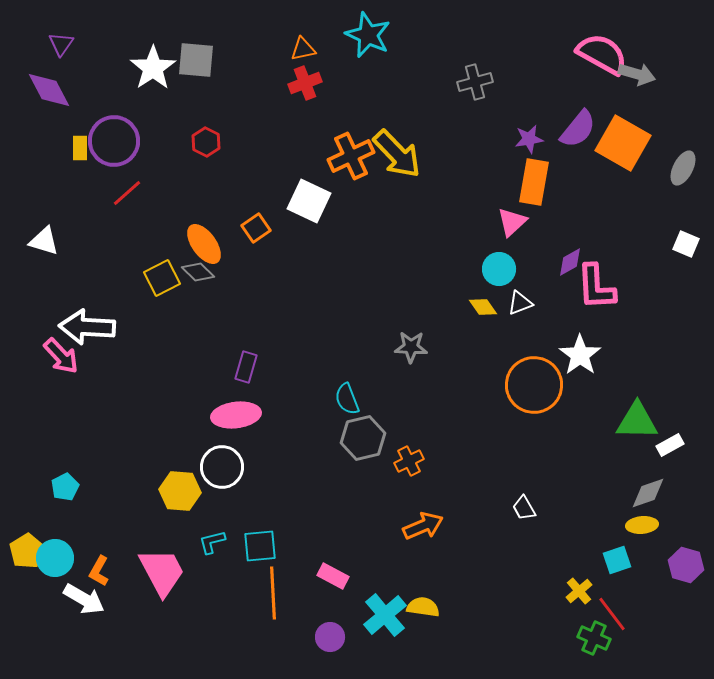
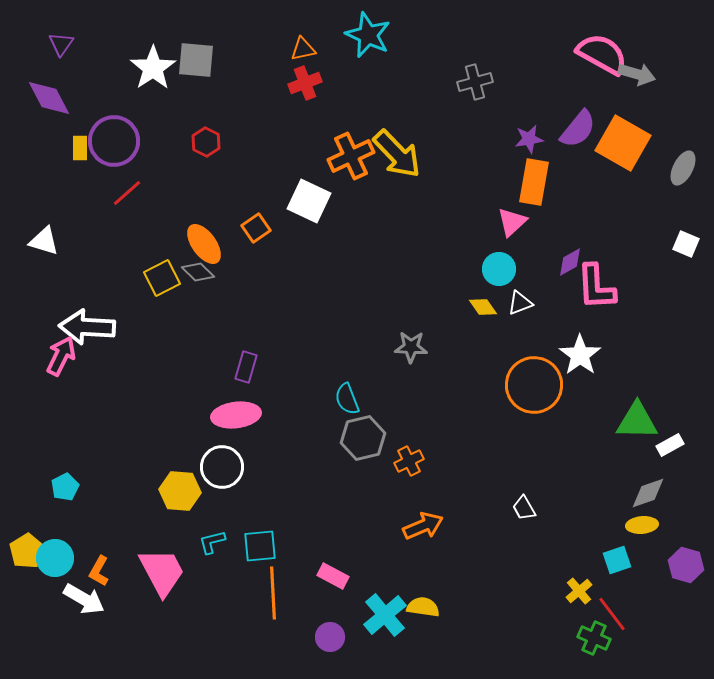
purple diamond at (49, 90): moved 8 px down
pink arrow at (61, 356): rotated 111 degrees counterclockwise
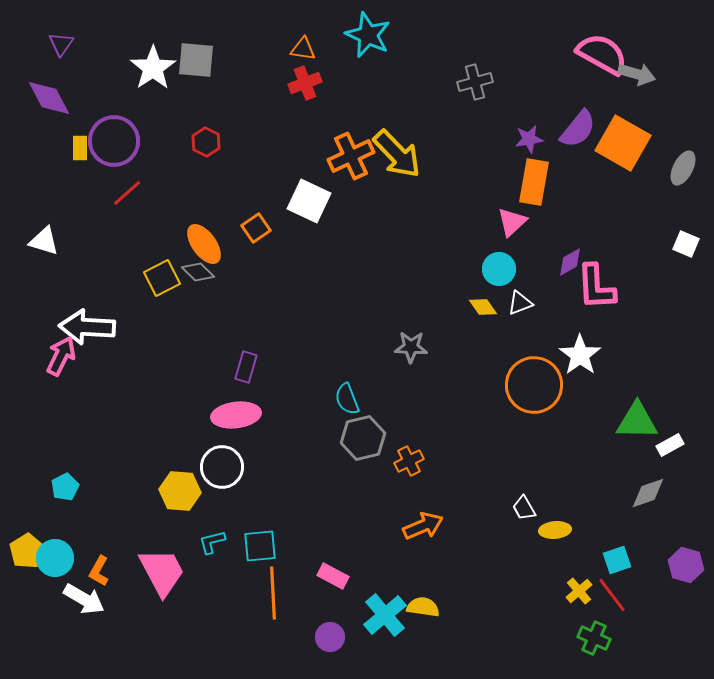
orange triangle at (303, 49): rotated 20 degrees clockwise
yellow ellipse at (642, 525): moved 87 px left, 5 px down
red line at (612, 614): moved 19 px up
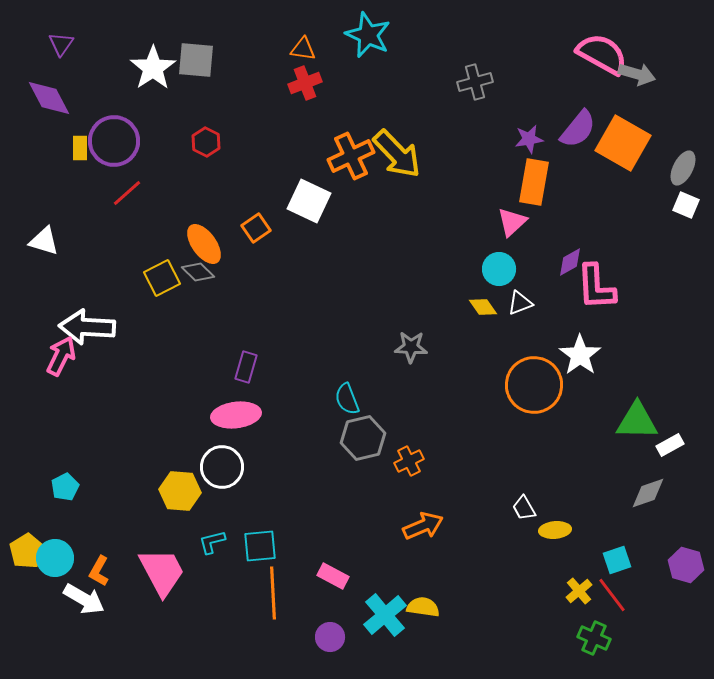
white square at (686, 244): moved 39 px up
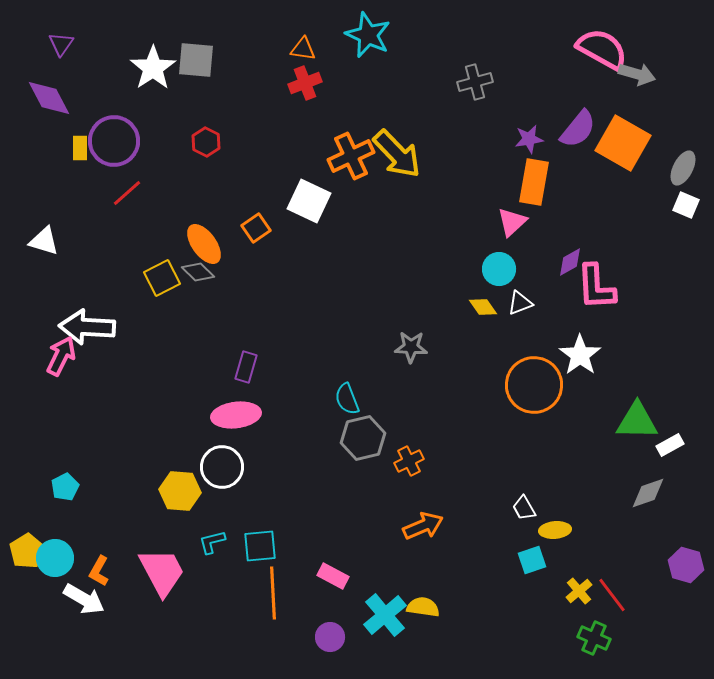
pink semicircle at (602, 54): moved 5 px up
cyan square at (617, 560): moved 85 px left
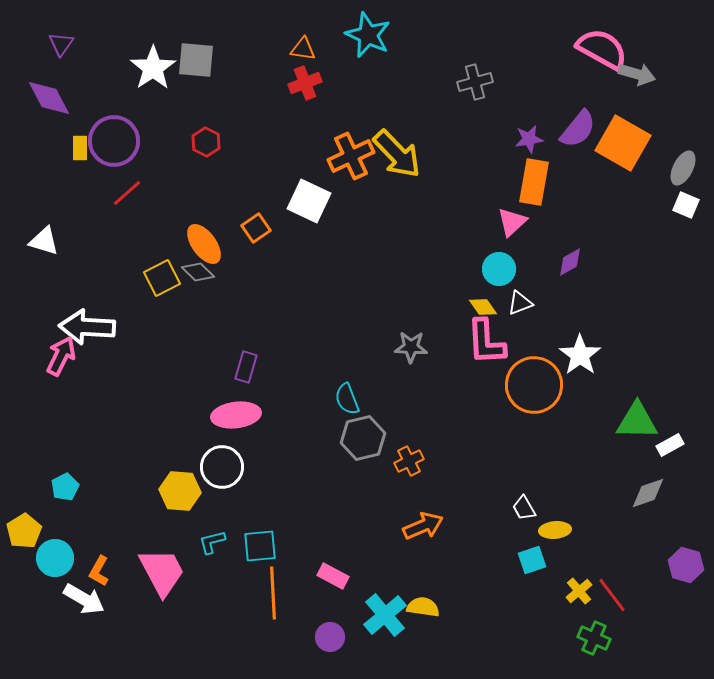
pink L-shape at (596, 287): moved 110 px left, 55 px down
yellow pentagon at (27, 551): moved 3 px left, 20 px up
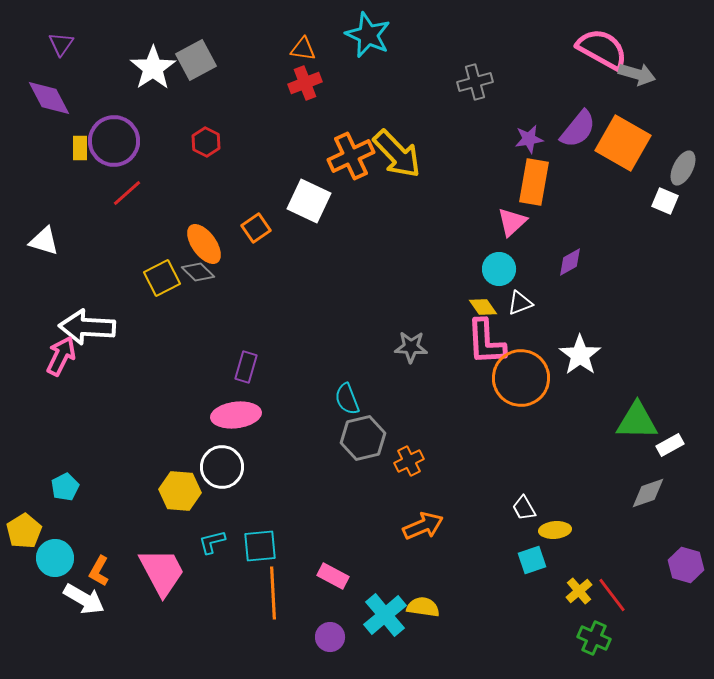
gray square at (196, 60): rotated 33 degrees counterclockwise
white square at (686, 205): moved 21 px left, 4 px up
orange circle at (534, 385): moved 13 px left, 7 px up
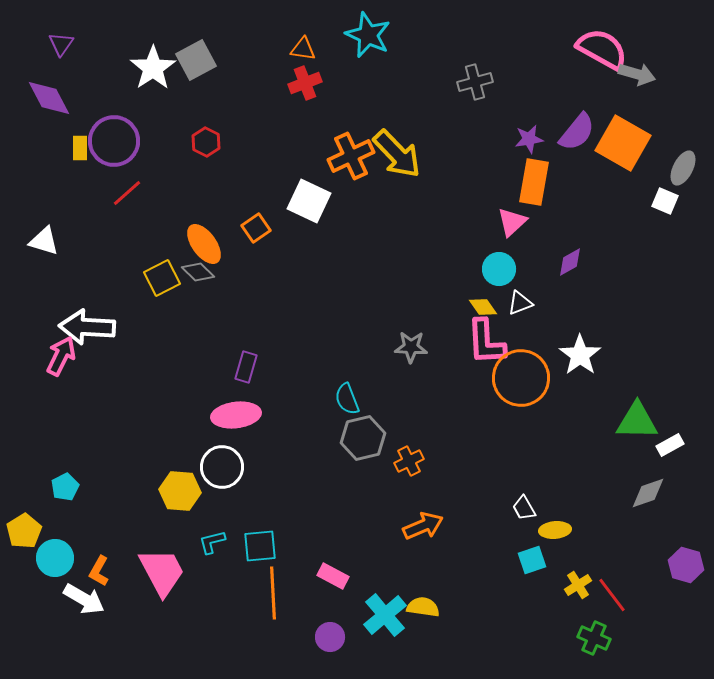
purple semicircle at (578, 129): moved 1 px left, 3 px down
yellow cross at (579, 591): moved 1 px left, 6 px up; rotated 8 degrees clockwise
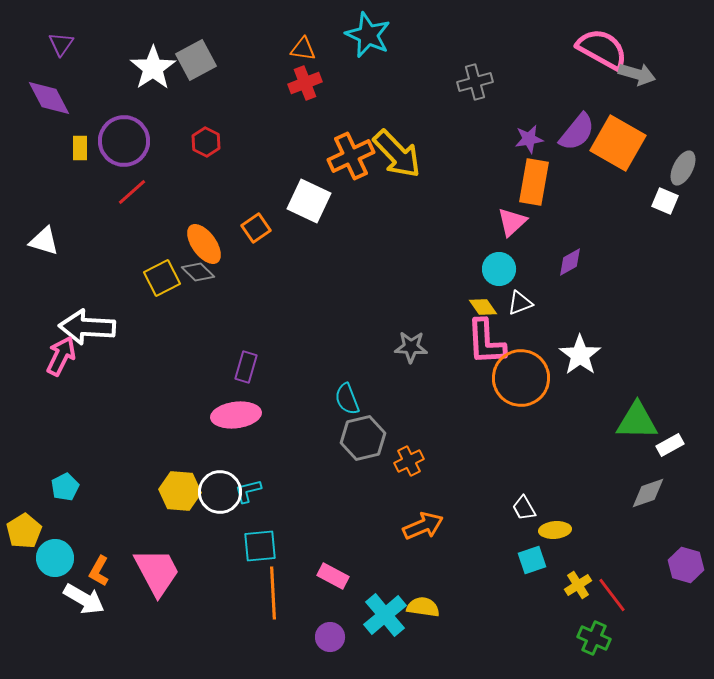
purple circle at (114, 141): moved 10 px right
orange square at (623, 143): moved 5 px left
red line at (127, 193): moved 5 px right, 1 px up
white circle at (222, 467): moved 2 px left, 25 px down
cyan L-shape at (212, 542): moved 36 px right, 51 px up
pink trapezoid at (162, 572): moved 5 px left
